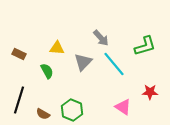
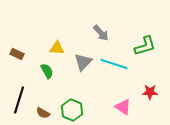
gray arrow: moved 5 px up
brown rectangle: moved 2 px left
cyan line: rotated 32 degrees counterclockwise
brown semicircle: moved 1 px up
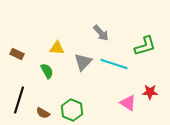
pink triangle: moved 5 px right, 4 px up
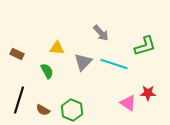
red star: moved 2 px left, 1 px down
brown semicircle: moved 3 px up
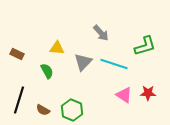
pink triangle: moved 4 px left, 8 px up
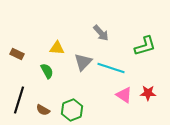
cyan line: moved 3 px left, 4 px down
green hexagon: rotated 15 degrees clockwise
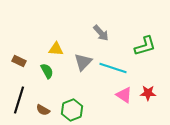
yellow triangle: moved 1 px left, 1 px down
brown rectangle: moved 2 px right, 7 px down
cyan line: moved 2 px right
